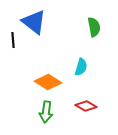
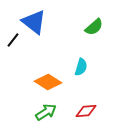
green semicircle: rotated 60 degrees clockwise
black line: rotated 42 degrees clockwise
red diamond: moved 5 px down; rotated 35 degrees counterclockwise
green arrow: rotated 130 degrees counterclockwise
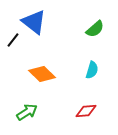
green semicircle: moved 1 px right, 2 px down
cyan semicircle: moved 11 px right, 3 px down
orange diamond: moved 6 px left, 8 px up; rotated 12 degrees clockwise
green arrow: moved 19 px left
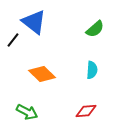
cyan semicircle: rotated 12 degrees counterclockwise
green arrow: rotated 60 degrees clockwise
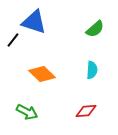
blue triangle: rotated 20 degrees counterclockwise
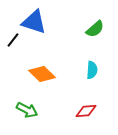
green arrow: moved 2 px up
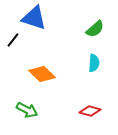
blue triangle: moved 4 px up
cyan semicircle: moved 2 px right, 7 px up
red diamond: moved 4 px right; rotated 20 degrees clockwise
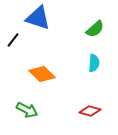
blue triangle: moved 4 px right
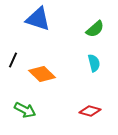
blue triangle: moved 1 px down
black line: moved 20 px down; rotated 14 degrees counterclockwise
cyan semicircle: rotated 18 degrees counterclockwise
green arrow: moved 2 px left
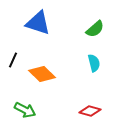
blue triangle: moved 4 px down
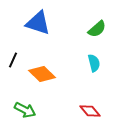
green semicircle: moved 2 px right
red diamond: rotated 35 degrees clockwise
